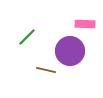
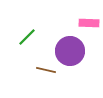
pink rectangle: moved 4 px right, 1 px up
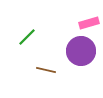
pink rectangle: rotated 18 degrees counterclockwise
purple circle: moved 11 px right
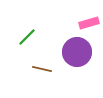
purple circle: moved 4 px left, 1 px down
brown line: moved 4 px left, 1 px up
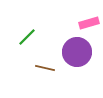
brown line: moved 3 px right, 1 px up
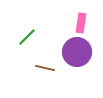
pink rectangle: moved 8 px left; rotated 66 degrees counterclockwise
